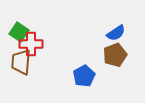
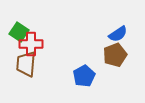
blue semicircle: moved 2 px right, 1 px down
brown trapezoid: moved 5 px right, 2 px down
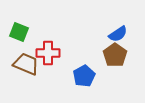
green square: rotated 12 degrees counterclockwise
red cross: moved 17 px right, 9 px down
brown pentagon: rotated 15 degrees counterclockwise
brown trapezoid: rotated 108 degrees clockwise
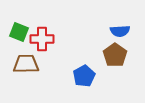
blue semicircle: moved 2 px right, 3 px up; rotated 30 degrees clockwise
red cross: moved 6 px left, 14 px up
brown trapezoid: rotated 24 degrees counterclockwise
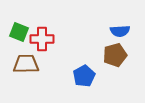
brown pentagon: rotated 20 degrees clockwise
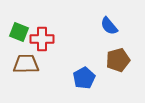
blue semicircle: moved 11 px left, 5 px up; rotated 54 degrees clockwise
brown pentagon: moved 3 px right, 5 px down
blue pentagon: moved 2 px down
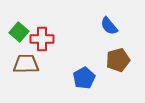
green square: rotated 18 degrees clockwise
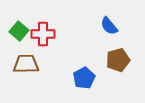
green square: moved 1 px up
red cross: moved 1 px right, 5 px up
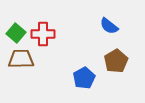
blue semicircle: rotated 12 degrees counterclockwise
green square: moved 3 px left, 2 px down
brown pentagon: moved 2 px left, 1 px down; rotated 15 degrees counterclockwise
brown trapezoid: moved 5 px left, 5 px up
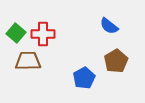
brown trapezoid: moved 7 px right, 2 px down
